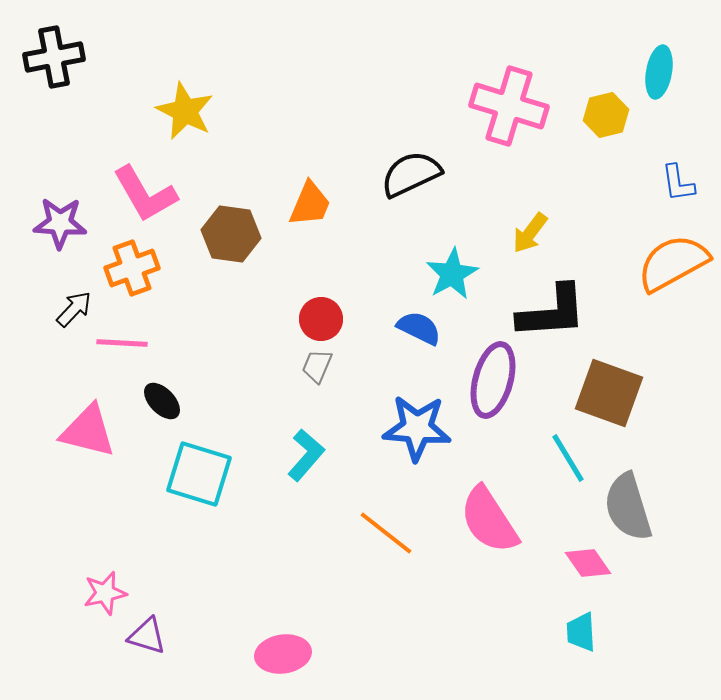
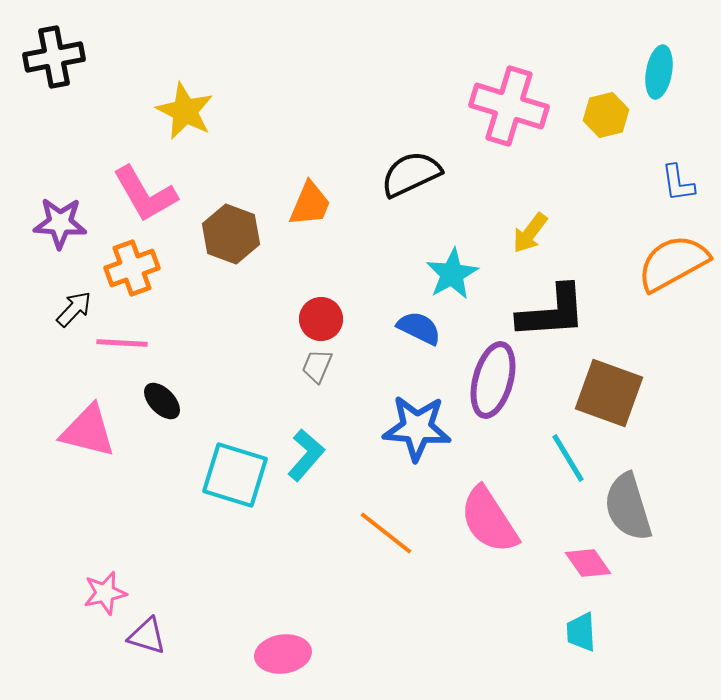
brown hexagon: rotated 12 degrees clockwise
cyan square: moved 36 px right, 1 px down
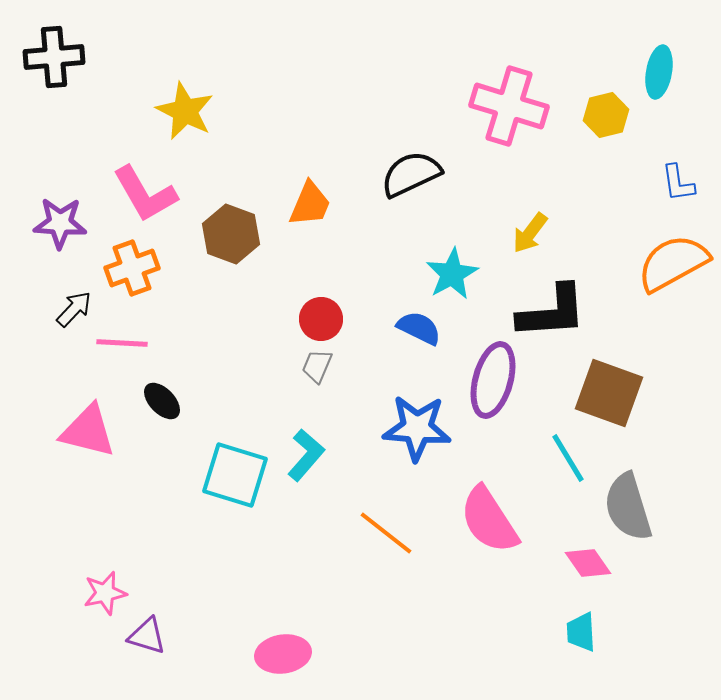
black cross: rotated 6 degrees clockwise
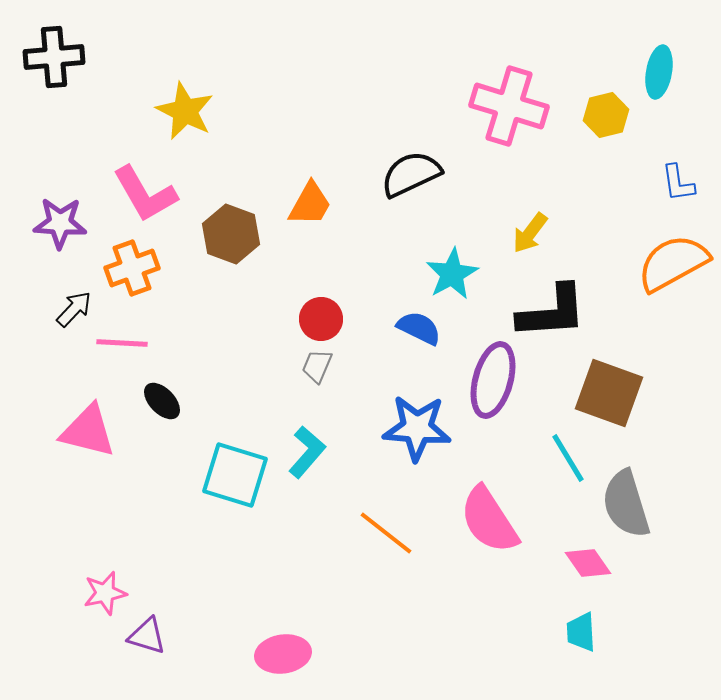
orange trapezoid: rotated 6 degrees clockwise
cyan L-shape: moved 1 px right, 3 px up
gray semicircle: moved 2 px left, 3 px up
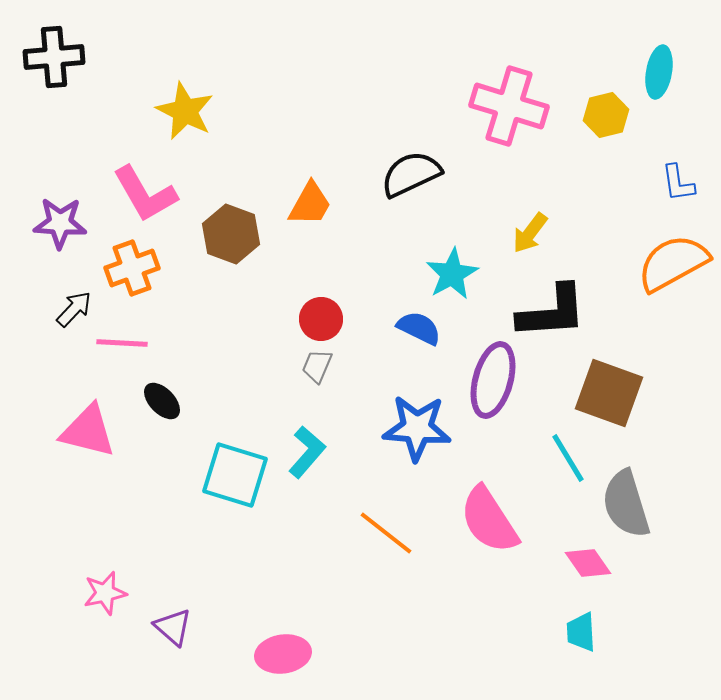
purple triangle: moved 26 px right, 9 px up; rotated 24 degrees clockwise
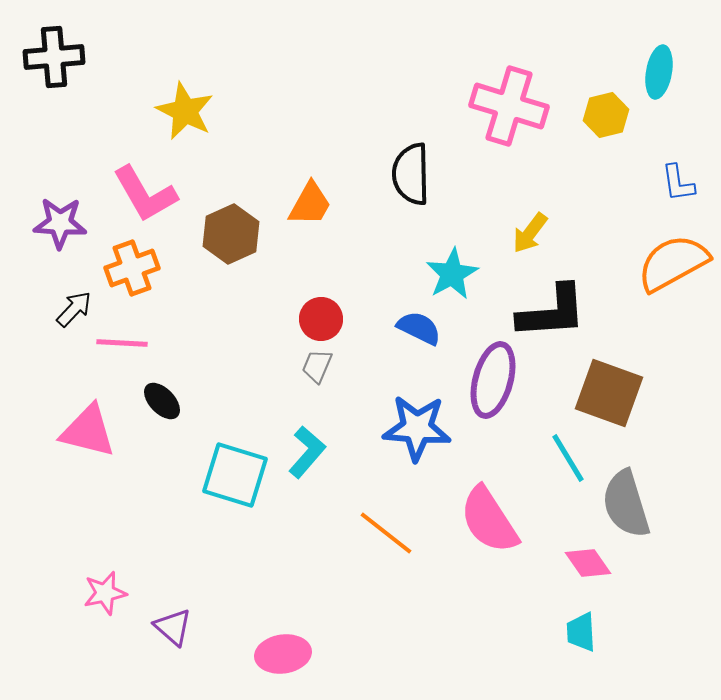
black semicircle: rotated 66 degrees counterclockwise
brown hexagon: rotated 16 degrees clockwise
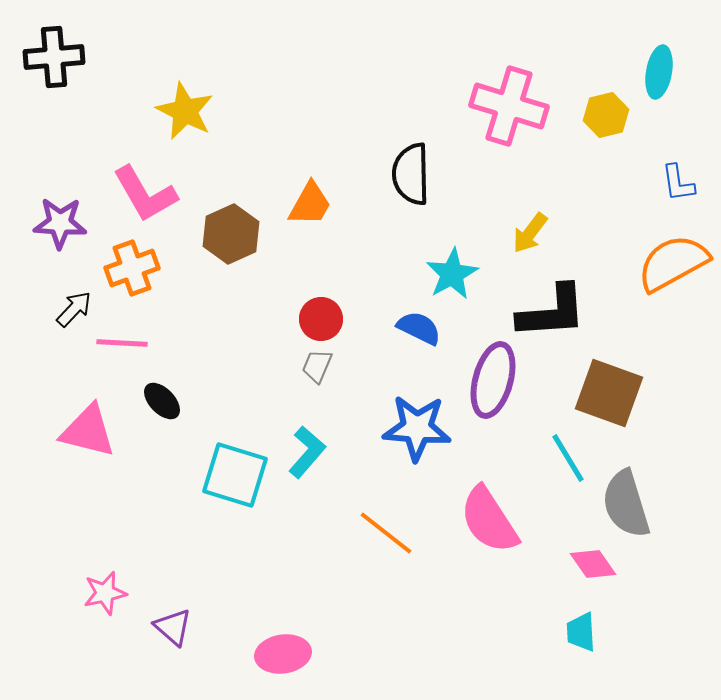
pink diamond: moved 5 px right, 1 px down
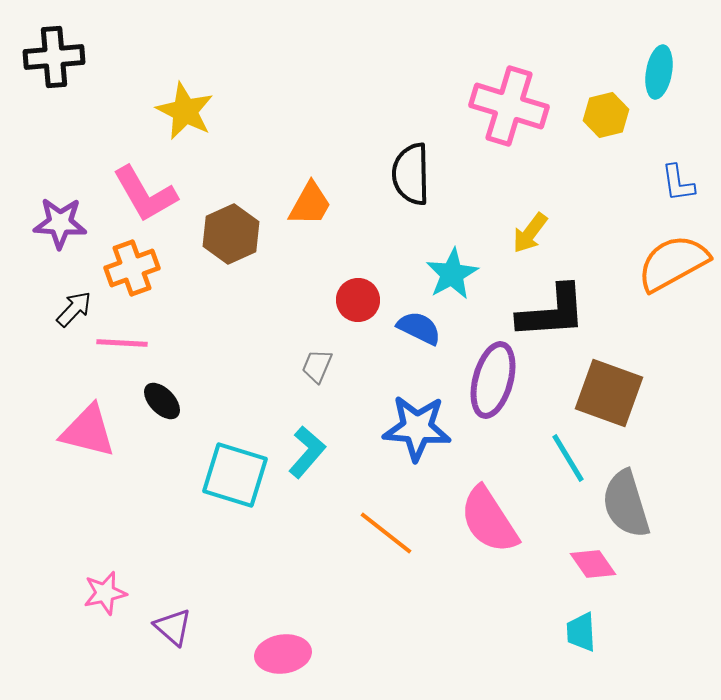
red circle: moved 37 px right, 19 px up
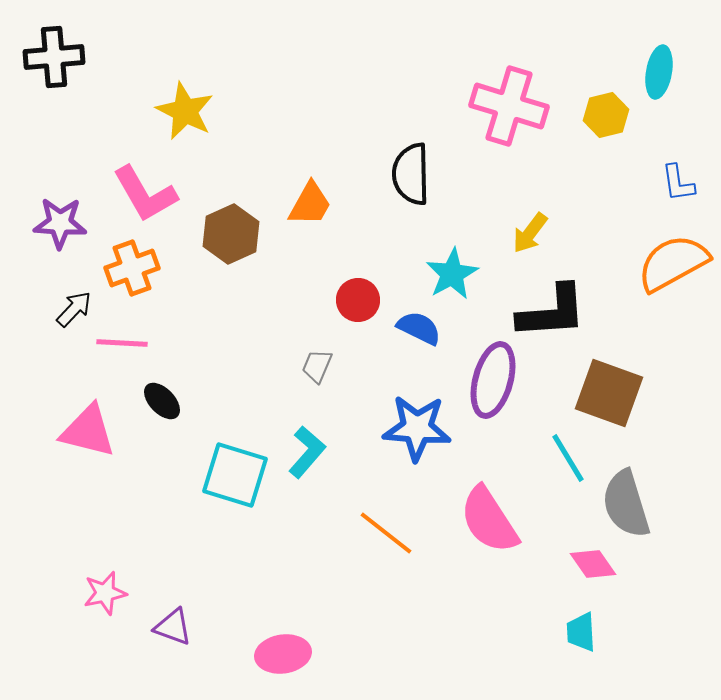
purple triangle: rotated 21 degrees counterclockwise
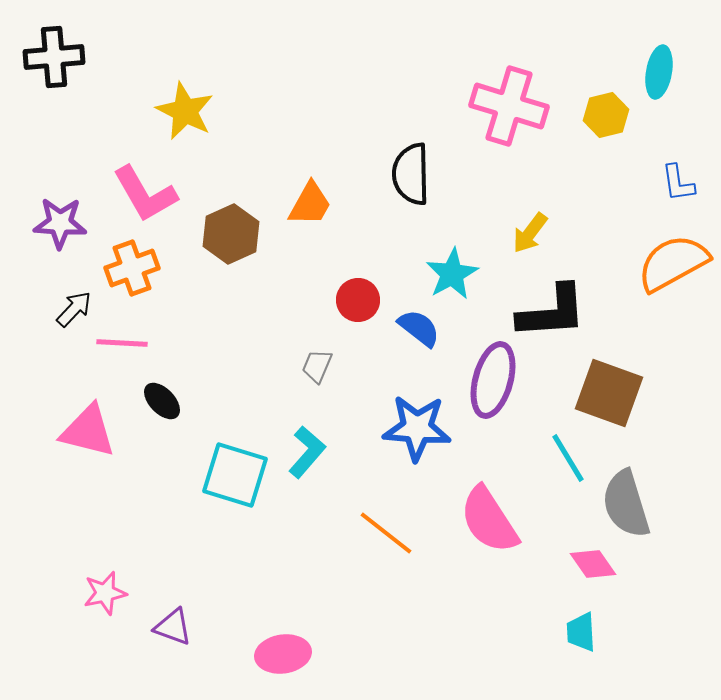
blue semicircle: rotated 12 degrees clockwise
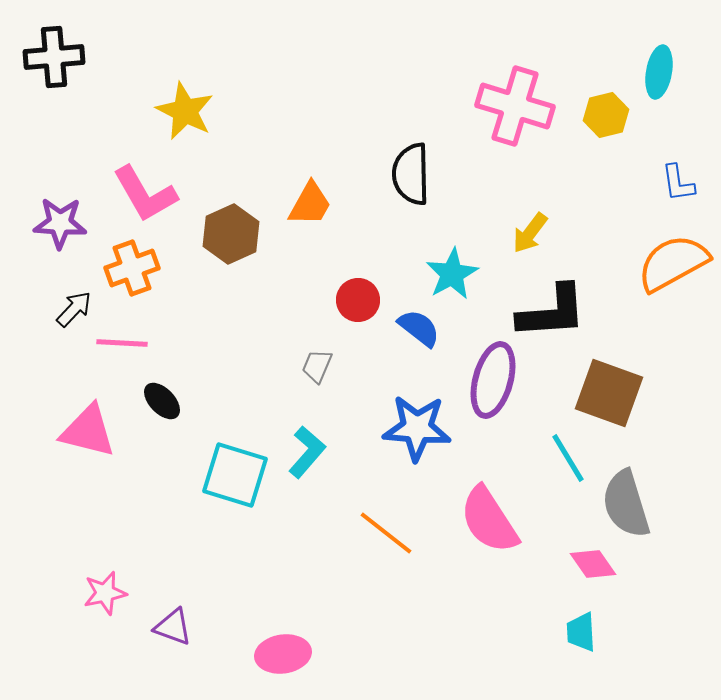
pink cross: moved 6 px right
